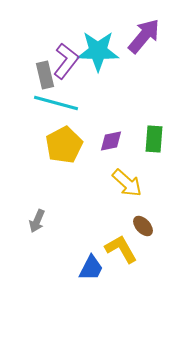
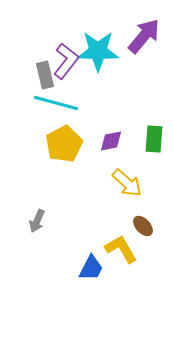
yellow pentagon: moved 1 px up
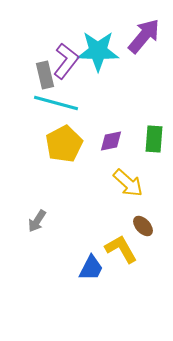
yellow arrow: moved 1 px right
gray arrow: rotated 10 degrees clockwise
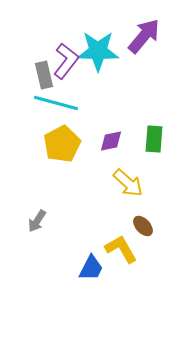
gray rectangle: moved 1 px left
yellow pentagon: moved 2 px left
